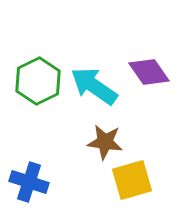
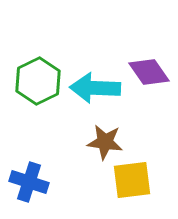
cyan arrow: moved 1 px right, 2 px down; rotated 33 degrees counterclockwise
yellow square: rotated 9 degrees clockwise
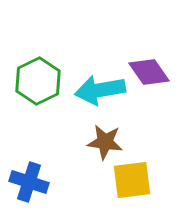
cyan arrow: moved 5 px right, 2 px down; rotated 12 degrees counterclockwise
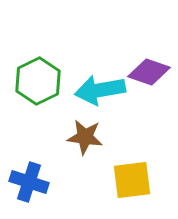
purple diamond: rotated 36 degrees counterclockwise
brown star: moved 20 px left, 5 px up
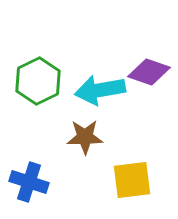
brown star: rotated 9 degrees counterclockwise
